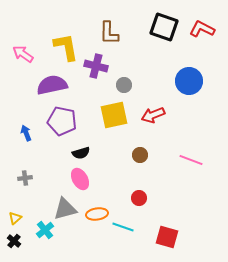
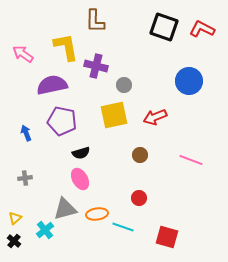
brown L-shape: moved 14 px left, 12 px up
red arrow: moved 2 px right, 2 px down
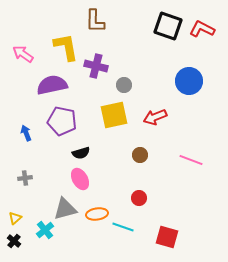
black square: moved 4 px right, 1 px up
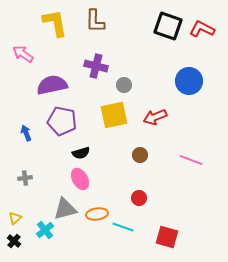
yellow L-shape: moved 11 px left, 24 px up
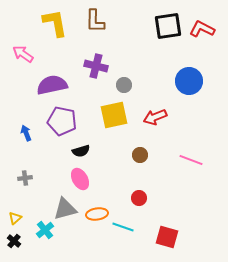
black square: rotated 28 degrees counterclockwise
black semicircle: moved 2 px up
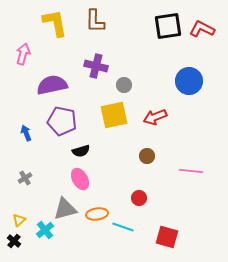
pink arrow: rotated 70 degrees clockwise
brown circle: moved 7 px right, 1 px down
pink line: moved 11 px down; rotated 15 degrees counterclockwise
gray cross: rotated 24 degrees counterclockwise
yellow triangle: moved 4 px right, 2 px down
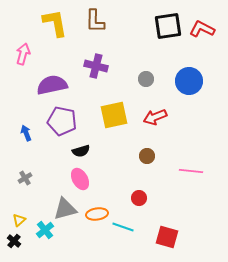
gray circle: moved 22 px right, 6 px up
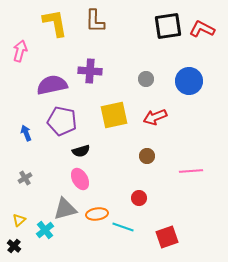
pink arrow: moved 3 px left, 3 px up
purple cross: moved 6 px left, 5 px down; rotated 10 degrees counterclockwise
pink line: rotated 10 degrees counterclockwise
red square: rotated 35 degrees counterclockwise
black cross: moved 5 px down
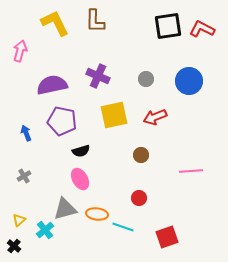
yellow L-shape: rotated 16 degrees counterclockwise
purple cross: moved 8 px right, 5 px down; rotated 20 degrees clockwise
brown circle: moved 6 px left, 1 px up
gray cross: moved 1 px left, 2 px up
orange ellipse: rotated 15 degrees clockwise
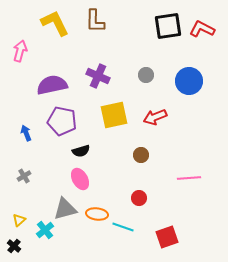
gray circle: moved 4 px up
pink line: moved 2 px left, 7 px down
